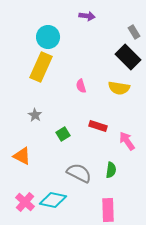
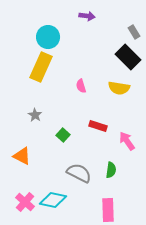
green square: moved 1 px down; rotated 16 degrees counterclockwise
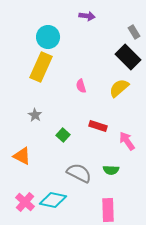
yellow semicircle: rotated 130 degrees clockwise
green semicircle: rotated 84 degrees clockwise
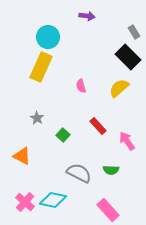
gray star: moved 2 px right, 3 px down
red rectangle: rotated 30 degrees clockwise
pink rectangle: rotated 40 degrees counterclockwise
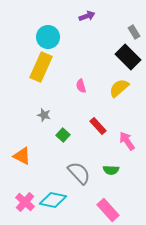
purple arrow: rotated 28 degrees counterclockwise
gray star: moved 7 px right, 3 px up; rotated 16 degrees counterclockwise
gray semicircle: rotated 20 degrees clockwise
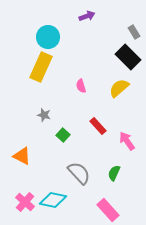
green semicircle: moved 3 px right, 3 px down; rotated 112 degrees clockwise
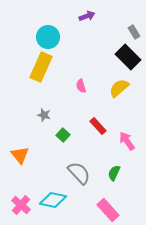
orange triangle: moved 2 px left, 1 px up; rotated 24 degrees clockwise
pink cross: moved 4 px left, 3 px down
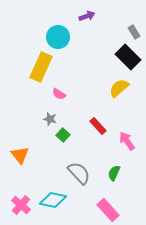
cyan circle: moved 10 px right
pink semicircle: moved 22 px left, 8 px down; rotated 40 degrees counterclockwise
gray star: moved 6 px right, 4 px down
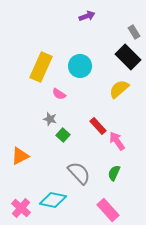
cyan circle: moved 22 px right, 29 px down
yellow semicircle: moved 1 px down
pink arrow: moved 10 px left
orange triangle: moved 1 px down; rotated 42 degrees clockwise
pink cross: moved 3 px down
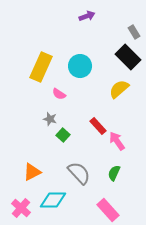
orange triangle: moved 12 px right, 16 px down
cyan diamond: rotated 12 degrees counterclockwise
